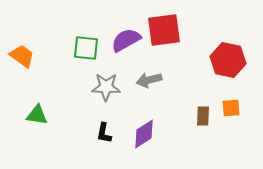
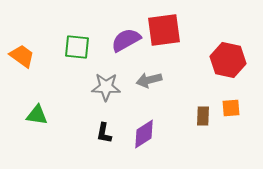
green square: moved 9 px left, 1 px up
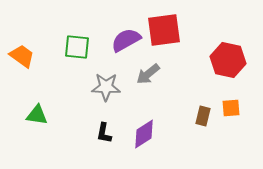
gray arrow: moved 1 px left, 6 px up; rotated 25 degrees counterclockwise
brown rectangle: rotated 12 degrees clockwise
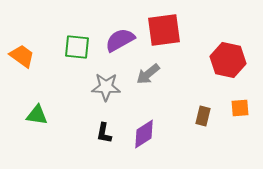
purple semicircle: moved 6 px left
orange square: moved 9 px right
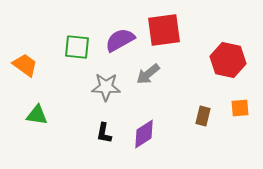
orange trapezoid: moved 3 px right, 9 px down
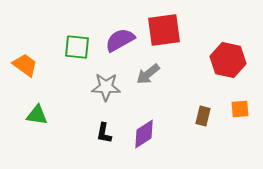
orange square: moved 1 px down
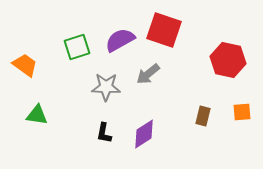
red square: rotated 27 degrees clockwise
green square: rotated 24 degrees counterclockwise
orange square: moved 2 px right, 3 px down
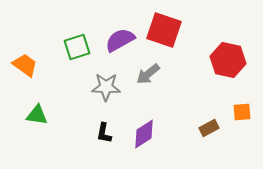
brown rectangle: moved 6 px right, 12 px down; rotated 48 degrees clockwise
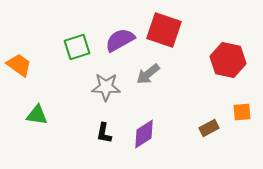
orange trapezoid: moved 6 px left
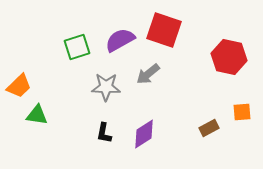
red hexagon: moved 1 px right, 3 px up
orange trapezoid: moved 21 px down; rotated 100 degrees clockwise
